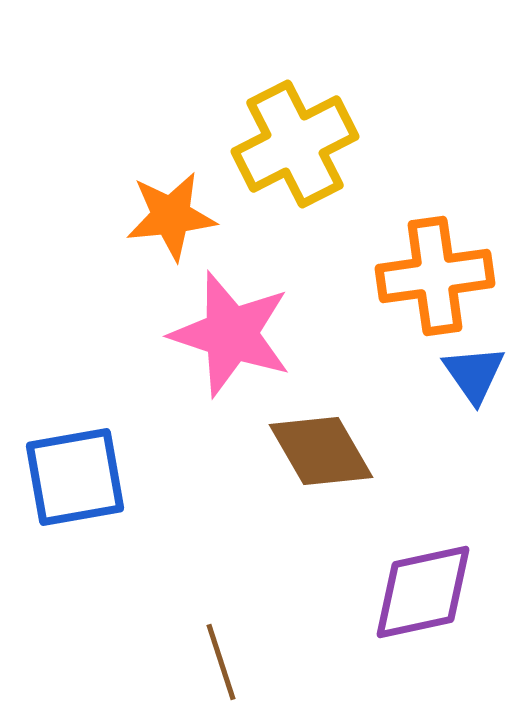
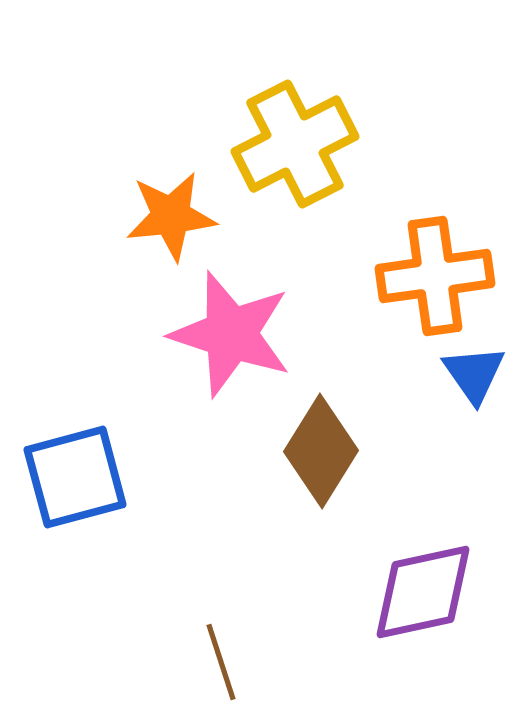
brown diamond: rotated 62 degrees clockwise
blue square: rotated 5 degrees counterclockwise
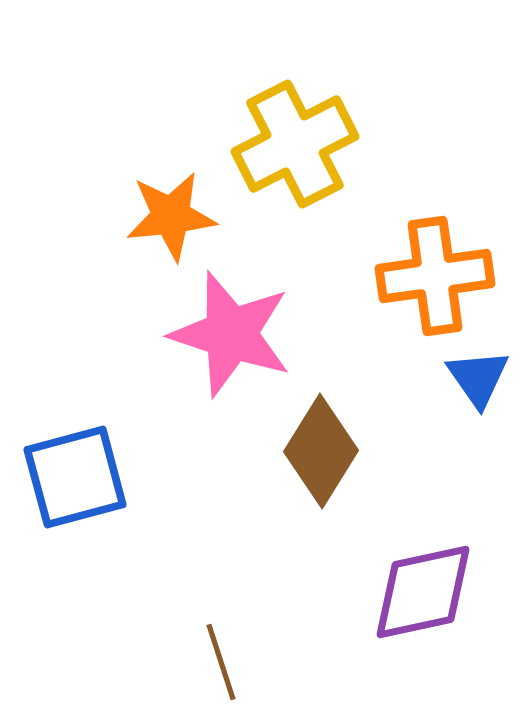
blue triangle: moved 4 px right, 4 px down
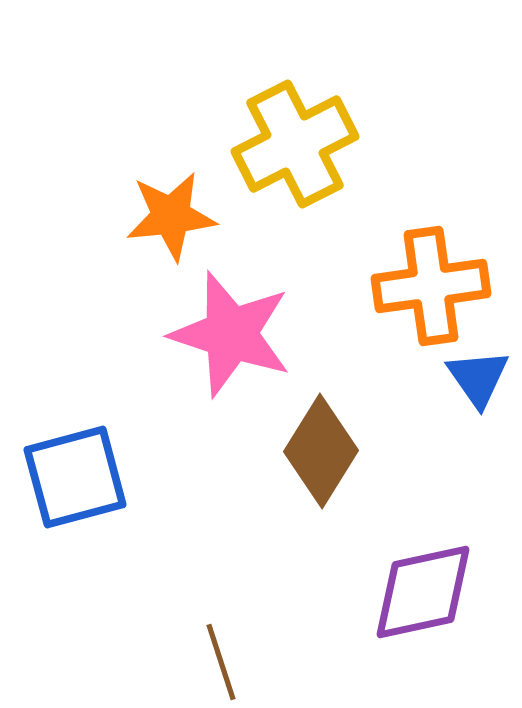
orange cross: moved 4 px left, 10 px down
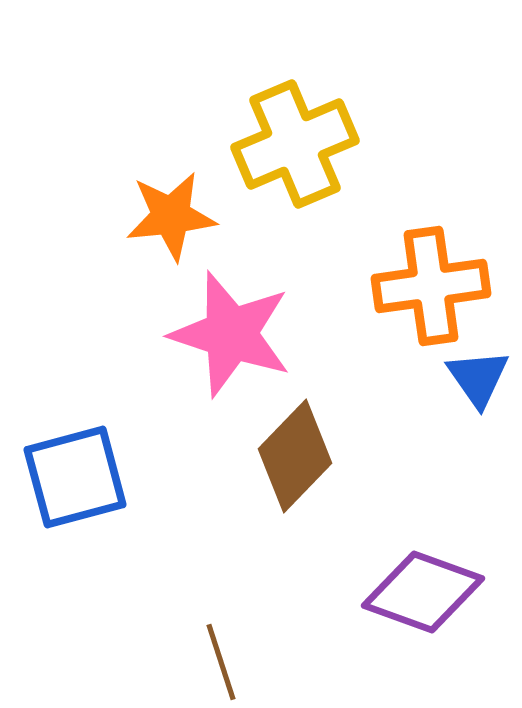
yellow cross: rotated 4 degrees clockwise
brown diamond: moved 26 px left, 5 px down; rotated 12 degrees clockwise
purple diamond: rotated 32 degrees clockwise
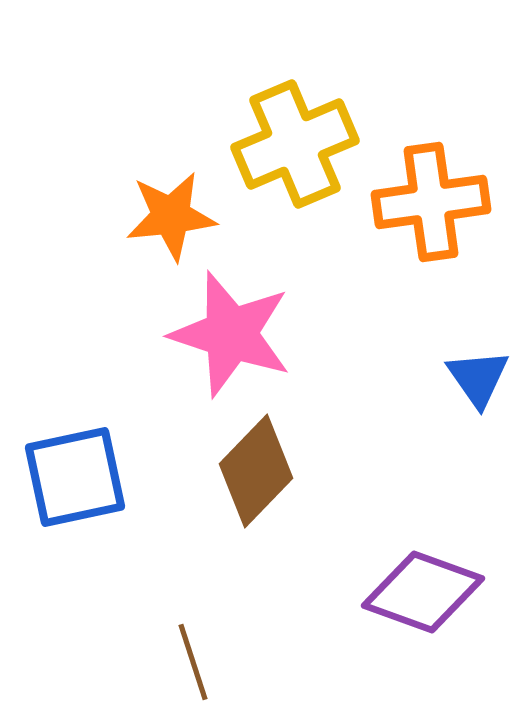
orange cross: moved 84 px up
brown diamond: moved 39 px left, 15 px down
blue square: rotated 3 degrees clockwise
brown line: moved 28 px left
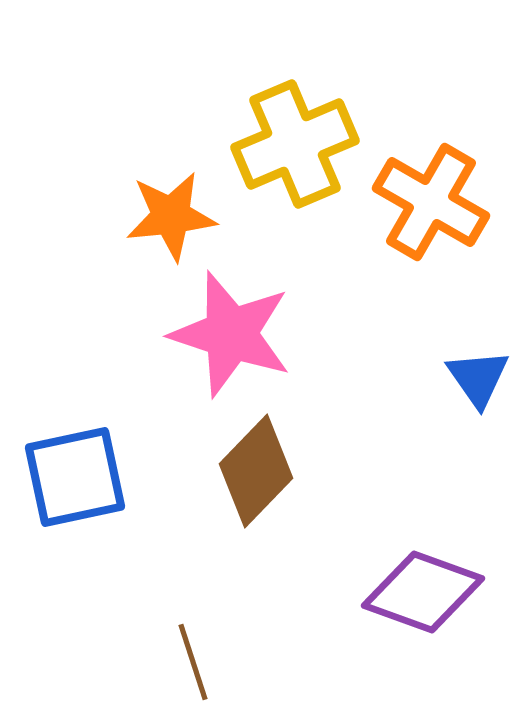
orange cross: rotated 38 degrees clockwise
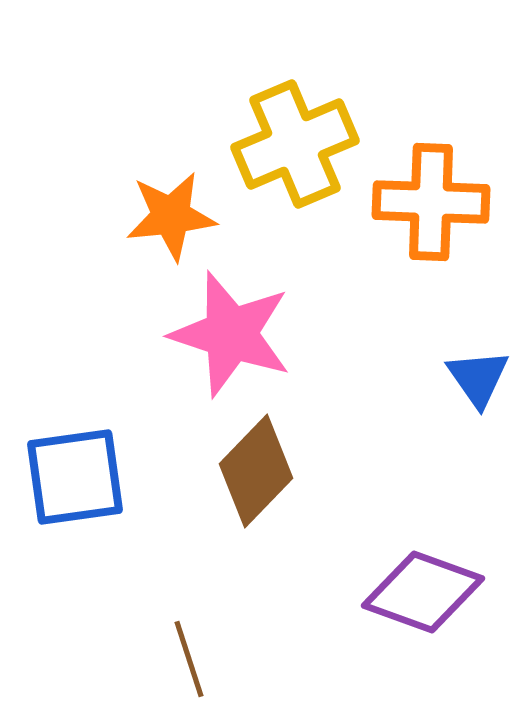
orange cross: rotated 28 degrees counterclockwise
blue square: rotated 4 degrees clockwise
brown line: moved 4 px left, 3 px up
